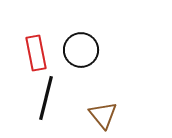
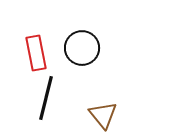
black circle: moved 1 px right, 2 px up
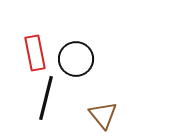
black circle: moved 6 px left, 11 px down
red rectangle: moved 1 px left
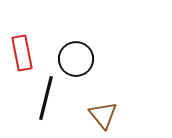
red rectangle: moved 13 px left
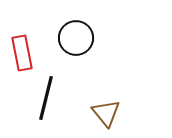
black circle: moved 21 px up
brown triangle: moved 3 px right, 2 px up
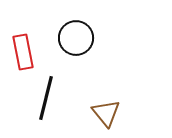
red rectangle: moved 1 px right, 1 px up
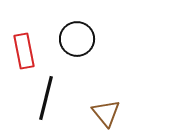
black circle: moved 1 px right, 1 px down
red rectangle: moved 1 px right, 1 px up
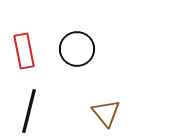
black circle: moved 10 px down
black line: moved 17 px left, 13 px down
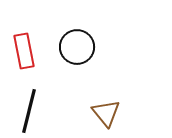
black circle: moved 2 px up
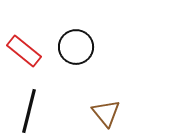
black circle: moved 1 px left
red rectangle: rotated 40 degrees counterclockwise
